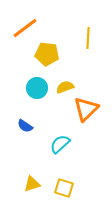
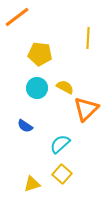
orange line: moved 8 px left, 11 px up
yellow pentagon: moved 7 px left
yellow semicircle: rotated 48 degrees clockwise
yellow square: moved 2 px left, 14 px up; rotated 24 degrees clockwise
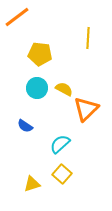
yellow semicircle: moved 1 px left, 2 px down
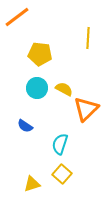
cyan semicircle: rotated 30 degrees counterclockwise
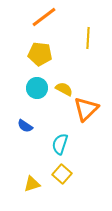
orange line: moved 27 px right
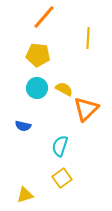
orange line: rotated 12 degrees counterclockwise
yellow pentagon: moved 2 px left, 1 px down
blue semicircle: moved 2 px left; rotated 21 degrees counterclockwise
cyan semicircle: moved 2 px down
yellow square: moved 4 px down; rotated 12 degrees clockwise
yellow triangle: moved 7 px left, 11 px down
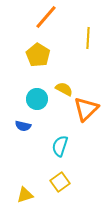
orange line: moved 2 px right
yellow pentagon: rotated 25 degrees clockwise
cyan circle: moved 11 px down
yellow square: moved 2 px left, 4 px down
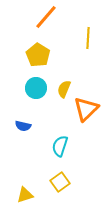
yellow semicircle: rotated 96 degrees counterclockwise
cyan circle: moved 1 px left, 11 px up
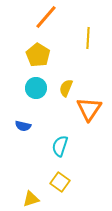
yellow semicircle: moved 2 px right, 1 px up
orange triangle: moved 3 px right; rotated 12 degrees counterclockwise
yellow square: rotated 18 degrees counterclockwise
yellow triangle: moved 6 px right, 4 px down
